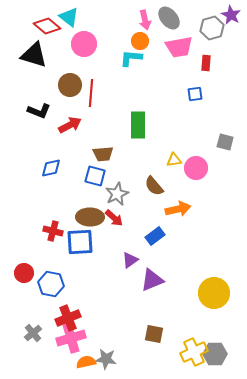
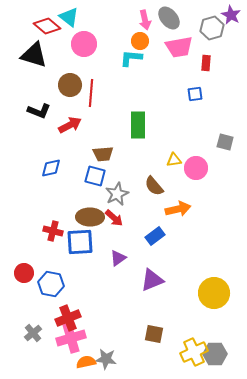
purple triangle at (130, 260): moved 12 px left, 2 px up
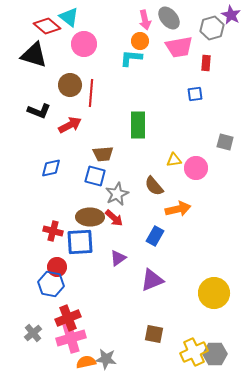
blue rectangle at (155, 236): rotated 24 degrees counterclockwise
red circle at (24, 273): moved 33 px right, 6 px up
